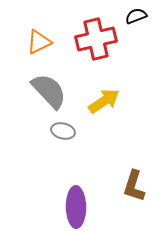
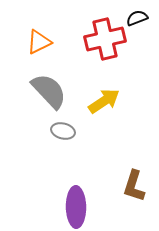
black semicircle: moved 1 px right, 2 px down
red cross: moved 9 px right
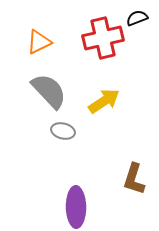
red cross: moved 2 px left, 1 px up
brown L-shape: moved 7 px up
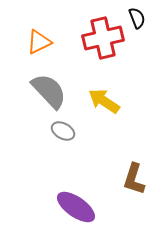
black semicircle: rotated 90 degrees clockwise
yellow arrow: rotated 112 degrees counterclockwise
gray ellipse: rotated 15 degrees clockwise
purple ellipse: rotated 54 degrees counterclockwise
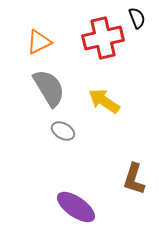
gray semicircle: moved 3 px up; rotated 12 degrees clockwise
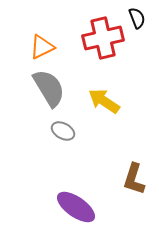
orange triangle: moved 3 px right, 5 px down
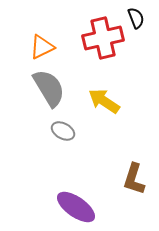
black semicircle: moved 1 px left
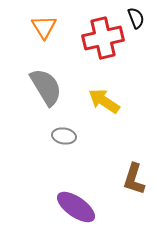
orange triangle: moved 2 px right, 20 px up; rotated 36 degrees counterclockwise
gray semicircle: moved 3 px left, 1 px up
gray ellipse: moved 1 px right, 5 px down; rotated 20 degrees counterclockwise
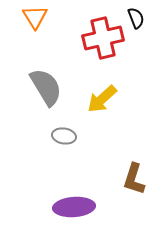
orange triangle: moved 9 px left, 10 px up
yellow arrow: moved 2 px left, 2 px up; rotated 76 degrees counterclockwise
purple ellipse: moved 2 px left; rotated 39 degrees counterclockwise
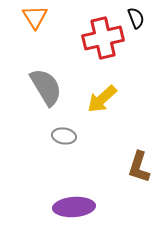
brown L-shape: moved 5 px right, 12 px up
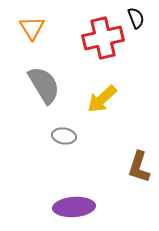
orange triangle: moved 3 px left, 11 px down
gray semicircle: moved 2 px left, 2 px up
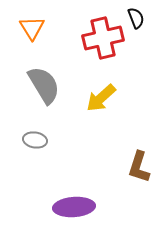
yellow arrow: moved 1 px left, 1 px up
gray ellipse: moved 29 px left, 4 px down
